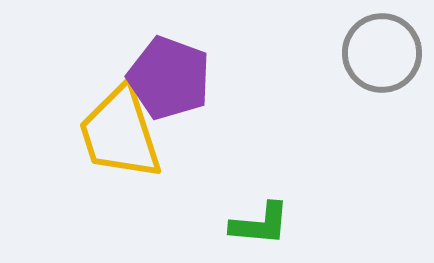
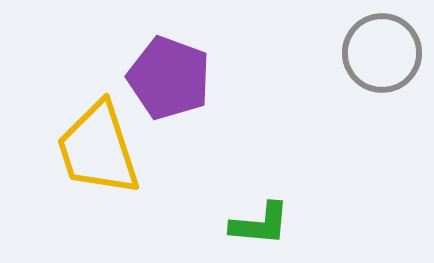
yellow trapezoid: moved 22 px left, 16 px down
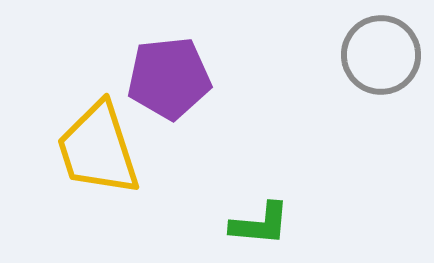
gray circle: moved 1 px left, 2 px down
purple pentagon: rotated 26 degrees counterclockwise
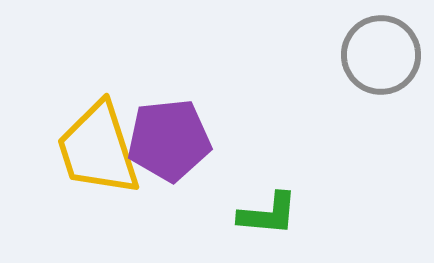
purple pentagon: moved 62 px down
green L-shape: moved 8 px right, 10 px up
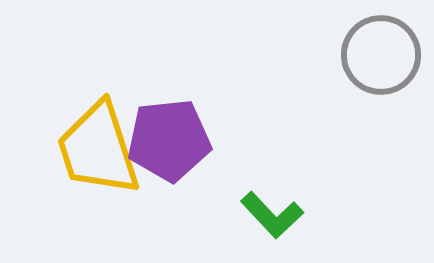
green L-shape: moved 4 px right, 1 px down; rotated 42 degrees clockwise
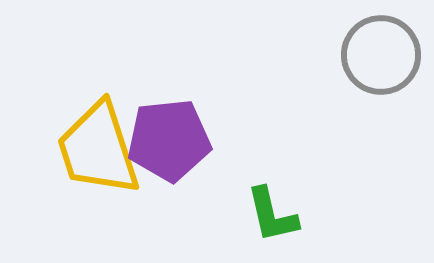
green L-shape: rotated 30 degrees clockwise
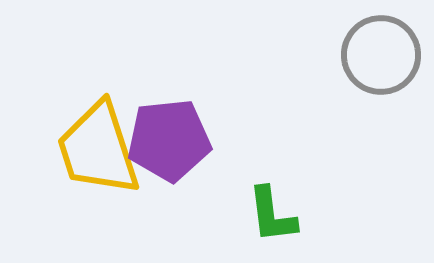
green L-shape: rotated 6 degrees clockwise
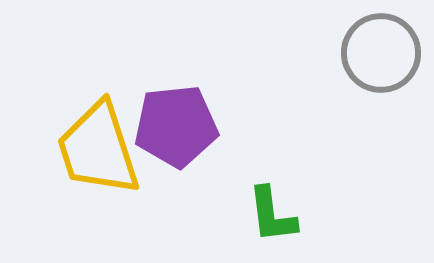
gray circle: moved 2 px up
purple pentagon: moved 7 px right, 14 px up
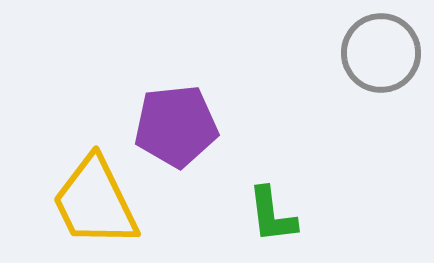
yellow trapezoid: moved 3 px left, 53 px down; rotated 8 degrees counterclockwise
